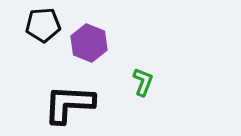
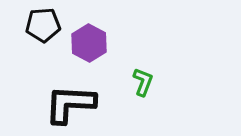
purple hexagon: rotated 6 degrees clockwise
black L-shape: moved 1 px right
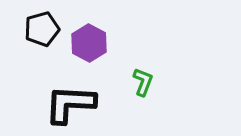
black pentagon: moved 1 px left, 4 px down; rotated 12 degrees counterclockwise
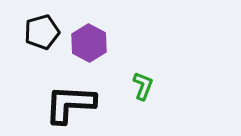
black pentagon: moved 3 px down
green L-shape: moved 4 px down
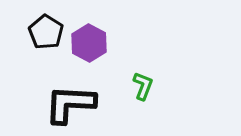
black pentagon: moved 4 px right; rotated 24 degrees counterclockwise
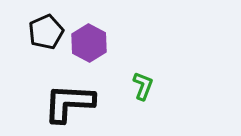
black pentagon: rotated 16 degrees clockwise
black L-shape: moved 1 px left, 1 px up
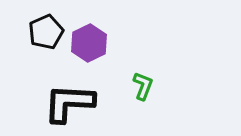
purple hexagon: rotated 6 degrees clockwise
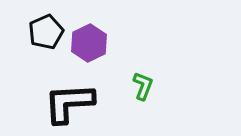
black L-shape: rotated 6 degrees counterclockwise
